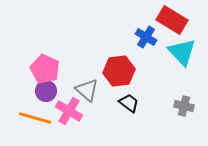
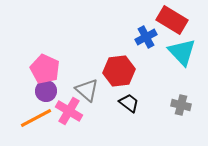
blue cross: rotated 30 degrees clockwise
gray cross: moved 3 px left, 1 px up
orange line: moved 1 px right; rotated 44 degrees counterclockwise
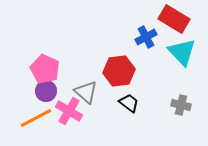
red rectangle: moved 2 px right, 1 px up
gray triangle: moved 1 px left, 2 px down
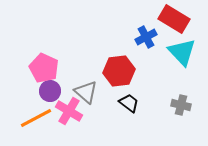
pink pentagon: moved 1 px left, 1 px up
purple circle: moved 4 px right
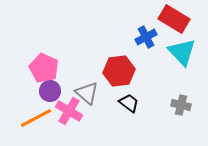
gray triangle: moved 1 px right, 1 px down
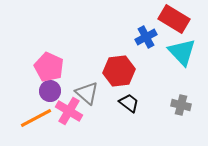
pink pentagon: moved 5 px right, 1 px up
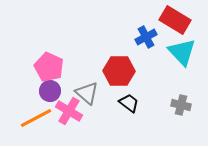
red rectangle: moved 1 px right, 1 px down
red hexagon: rotated 8 degrees clockwise
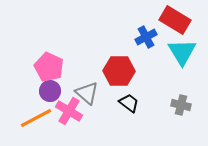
cyan triangle: rotated 12 degrees clockwise
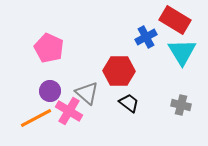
pink pentagon: moved 19 px up
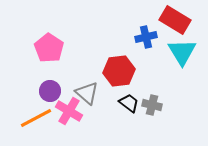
blue cross: rotated 15 degrees clockwise
pink pentagon: rotated 8 degrees clockwise
red hexagon: rotated 8 degrees counterclockwise
gray cross: moved 29 px left
